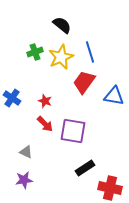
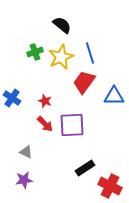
blue line: moved 1 px down
blue triangle: rotated 10 degrees counterclockwise
purple square: moved 1 px left, 6 px up; rotated 12 degrees counterclockwise
red cross: moved 2 px up; rotated 15 degrees clockwise
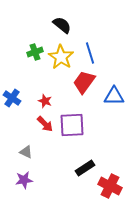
yellow star: rotated 15 degrees counterclockwise
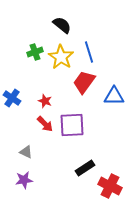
blue line: moved 1 px left, 1 px up
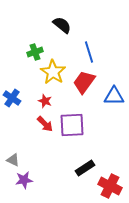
yellow star: moved 8 px left, 15 px down
gray triangle: moved 13 px left, 8 px down
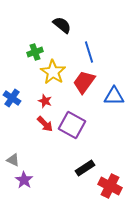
purple square: rotated 32 degrees clockwise
purple star: rotated 30 degrees counterclockwise
